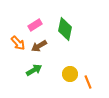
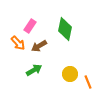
pink rectangle: moved 5 px left, 1 px down; rotated 24 degrees counterclockwise
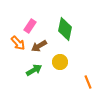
yellow circle: moved 10 px left, 12 px up
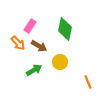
brown arrow: rotated 119 degrees counterclockwise
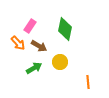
green arrow: moved 2 px up
orange line: rotated 16 degrees clockwise
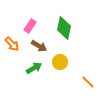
green diamond: moved 1 px left, 1 px up
orange arrow: moved 6 px left, 1 px down
orange line: rotated 40 degrees counterclockwise
